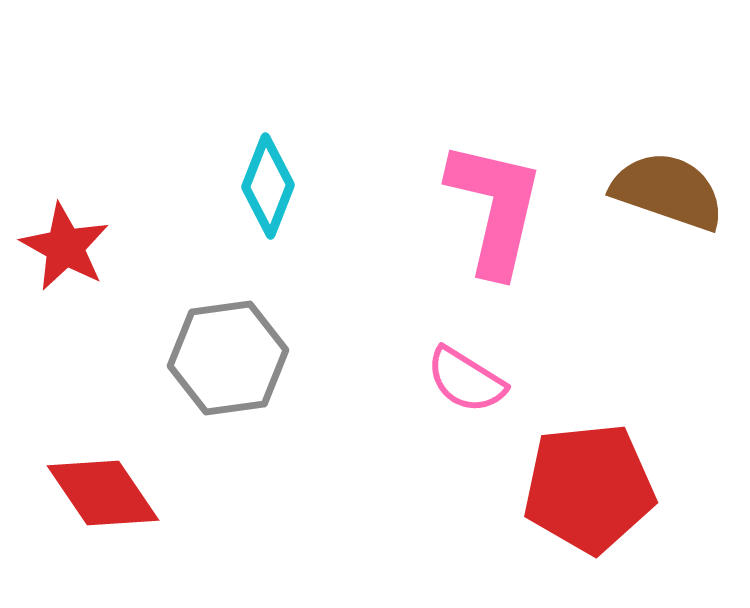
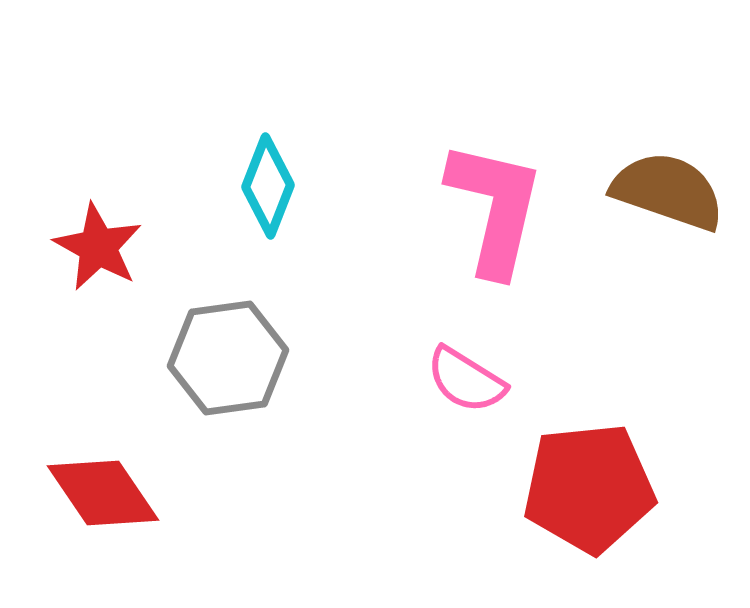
red star: moved 33 px right
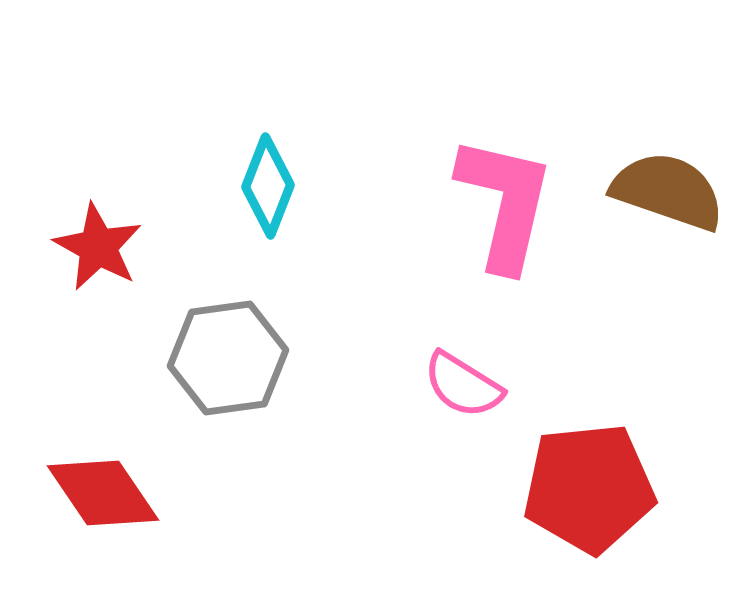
pink L-shape: moved 10 px right, 5 px up
pink semicircle: moved 3 px left, 5 px down
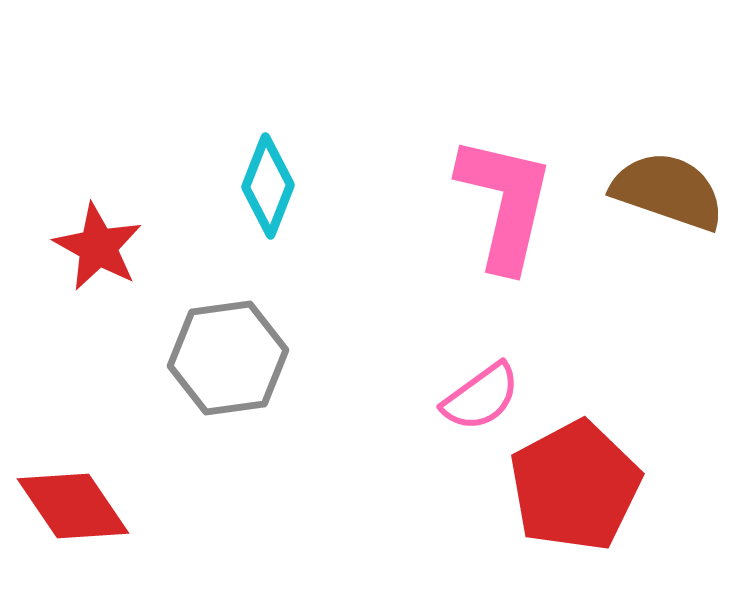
pink semicircle: moved 18 px right, 12 px down; rotated 68 degrees counterclockwise
red pentagon: moved 14 px left, 2 px up; rotated 22 degrees counterclockwise
red diamond: moved 30 px left, 13 px down
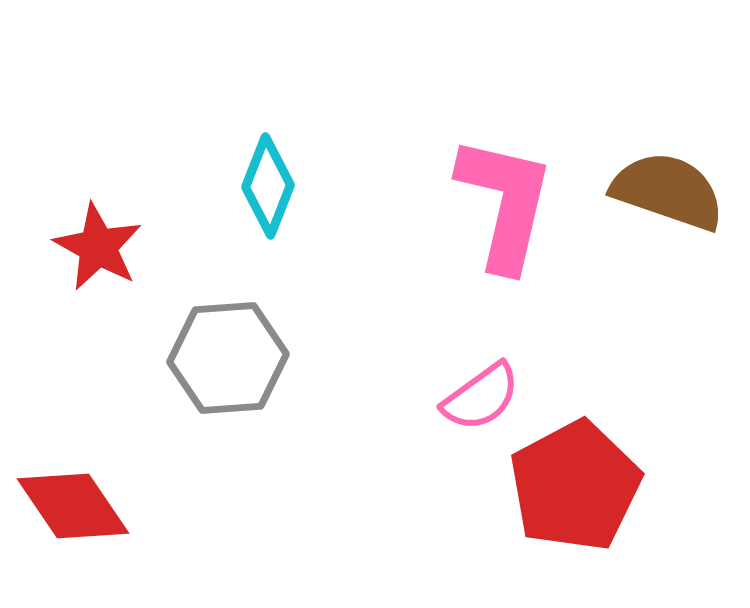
gray hexagon: rotated 4 degrees clockwise
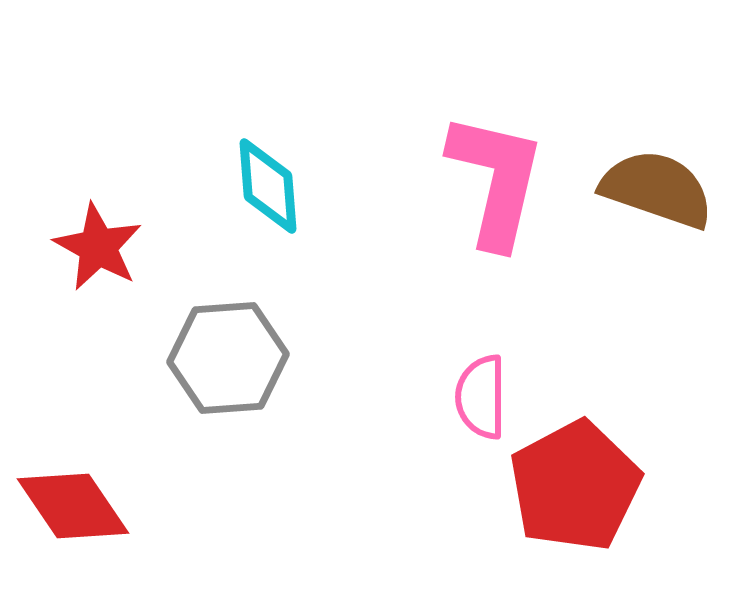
cyan diamond: rotated 26 degrees counterclockwise
brown semicircle: moved 11 px left, 2 px up
pink L-shape: moved 9 px left, 23 px up
pink semicircle: rotated 126 degrees clockwise
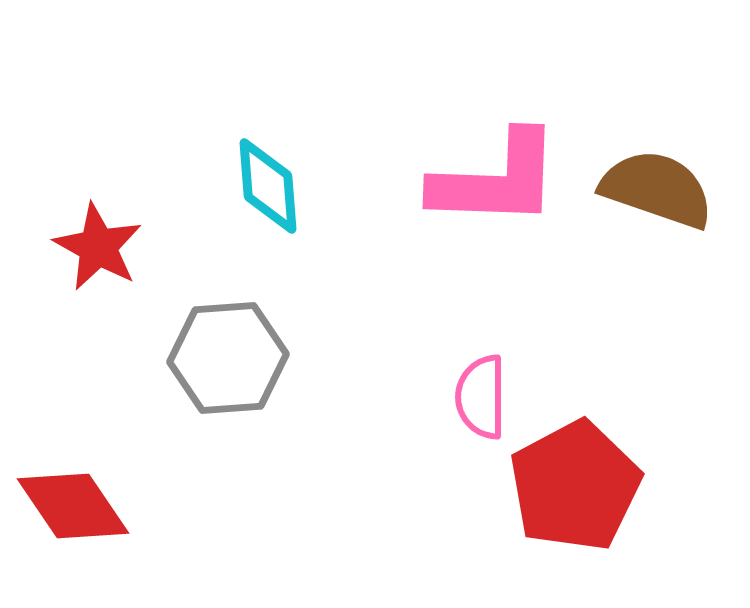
pink L-shape: rotated 79 degrees clockwise
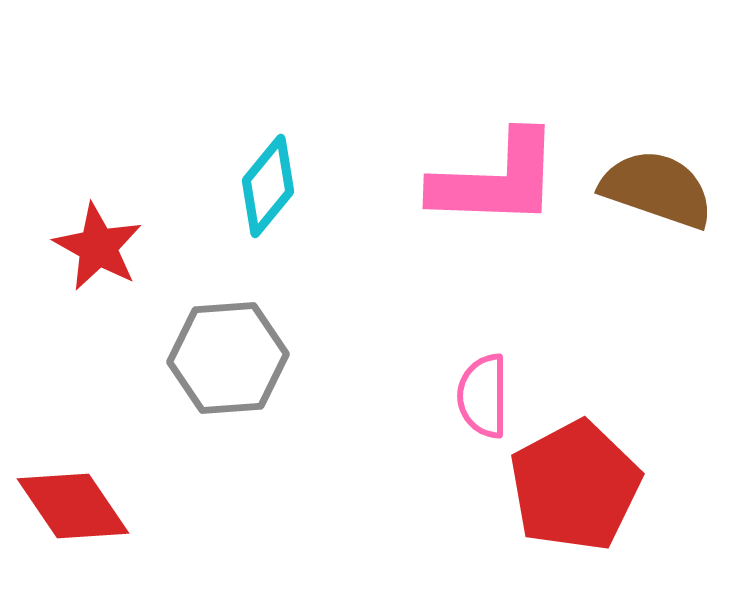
cyan diamond: rotated 44 degrees clockwise
pink semicircle: moved 2 px right, 1 px up
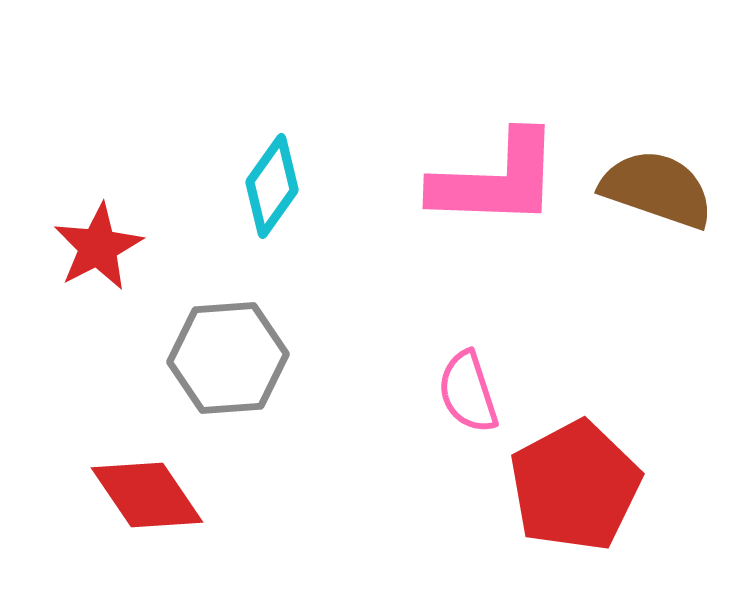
cyan diamond: moved 4 px right; rotated 4 degrees counterclockwise
red star: rotated 16 degrees clockwise
pink semicircle: moved 15 px left, 4 px up; rotated 18 degrees counterclockwise
red diamond: moved 74 px right, 11 px up
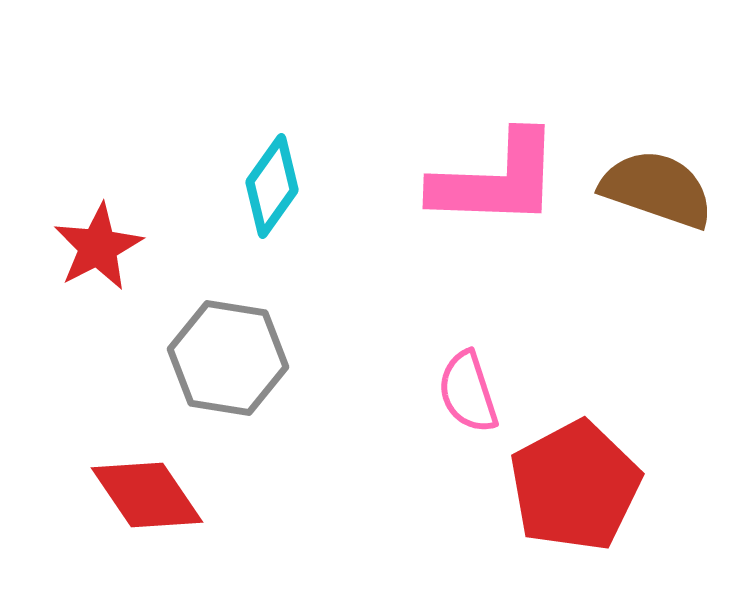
gray hexagon: rotated 13 degrees clockwise
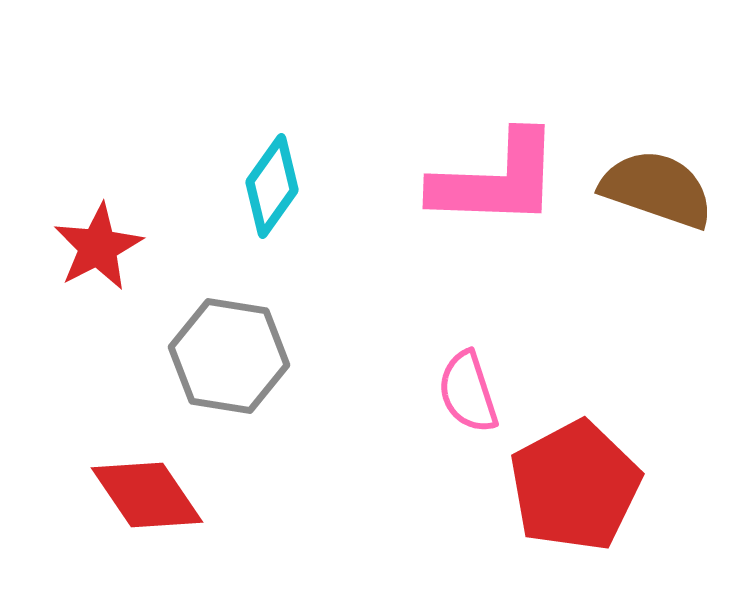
gray hexagon: moved 1 px right, 2 px up
